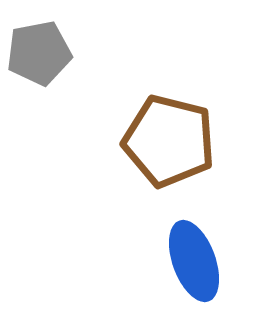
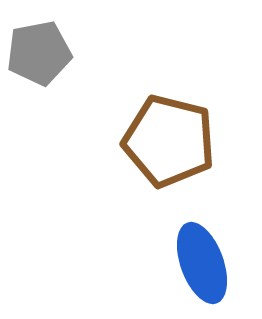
blue ellipse: moved 8 px right, 2 px down
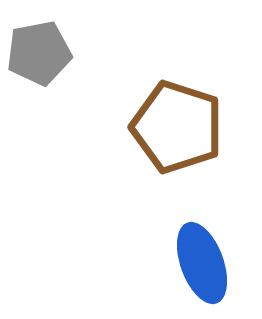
brown pentagon: moved 8 px right, 14 px up; rotated 4 degrees clockwise
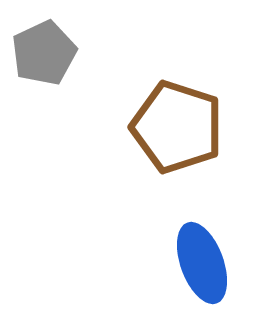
gray pentagon: moved 5 px right; rotated 14 degrees counterclockwise
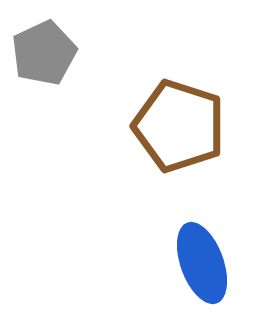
brown pentagon: moved 2 px right, 1 px up
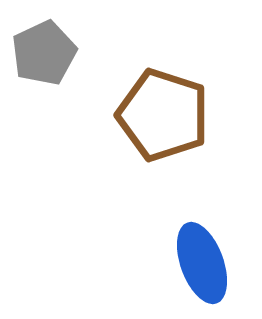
brown pentagon: moved 16 px left, 11 px up
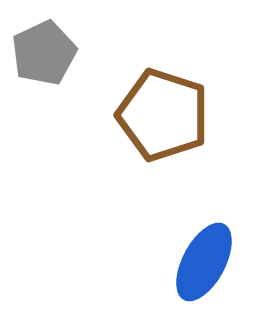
blue ellipse: moved 2 px right, 1 px up; rotated 48 degrees clockwise
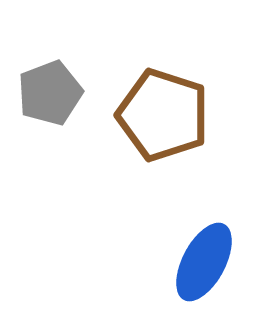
gray pentagon: moved 6 px right, 40 px down; rotated 4 degrees clockwise
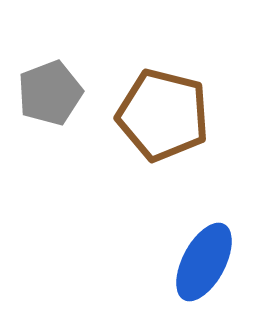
brown pentagon: rotated 4 degrees counterclockwise
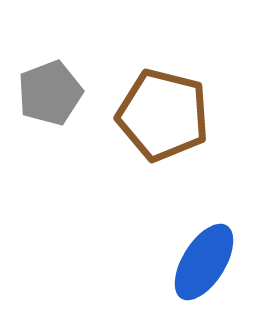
blue ellipse: rotated 4 degrees clockwise
